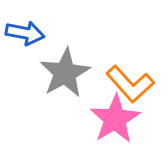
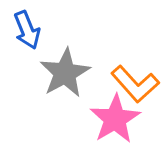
blue arrow: moved 2 px right, 3 px up; rotated 57 degrees clockwise
orange L-shape: moved 5 px right
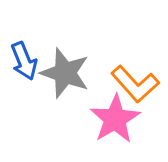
blue arrow: moved 3 px left, 31 px down
gray star: rotated 24 degrees counterclockwise
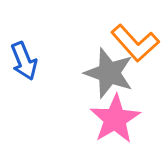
gray star: moved 44 px right
orange L-shape: moved 41 px up
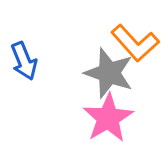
pink star: moved 7 px left, 1 px up
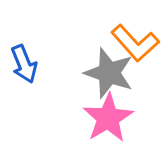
blue arrow: moved 3 px down
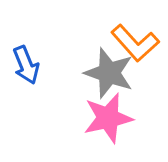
blue arrow: moved 2 px right, 1 px down
pink star: rotated 18 degrees clockwise
